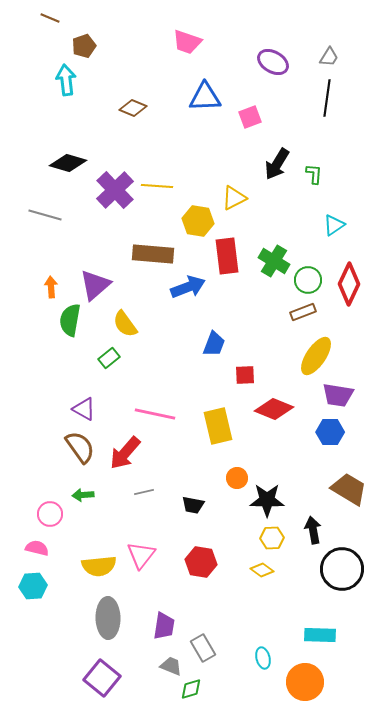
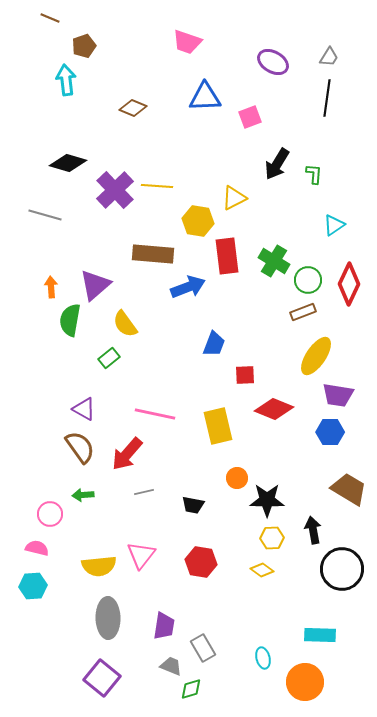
red arrow at (125, 453): moved 2 px right, 1 px down
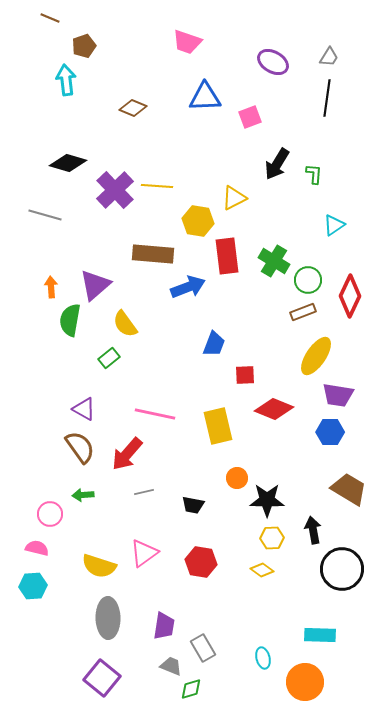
red diamond at (349, 284): moved 1 px right, 12 px down
pink triangle at (141, 555): moved 3 px right, 2 px up; rotated 16 degrees clockwise
yellow semicircle at (99, 566): rotated 24 degrees clockwise
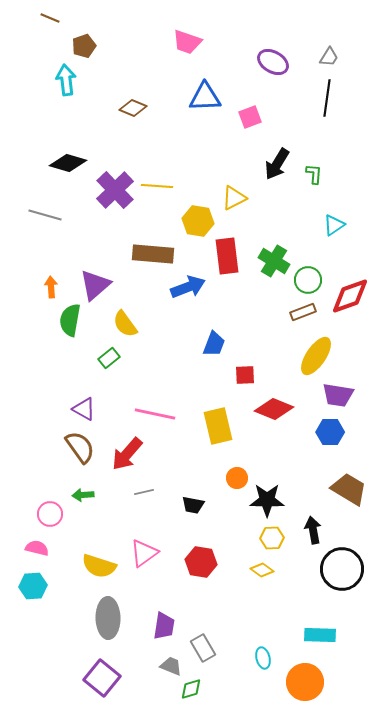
red diamond at (350, 296): rotated 45 degrees clockwise
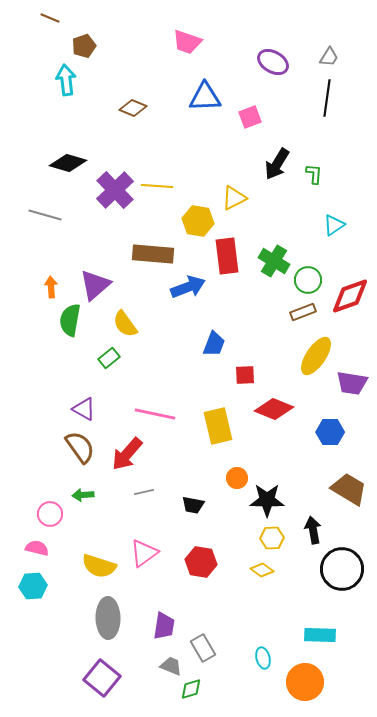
purple trapezoid at (338, 395): moved 14 px right, 12 px up
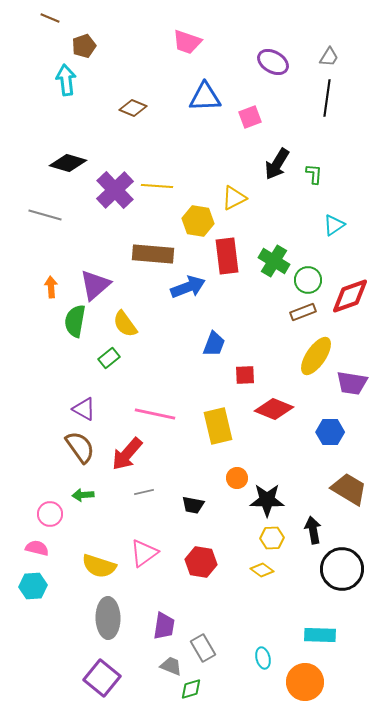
green semicircle at (70, 320): moved 5 px right, 1 px down
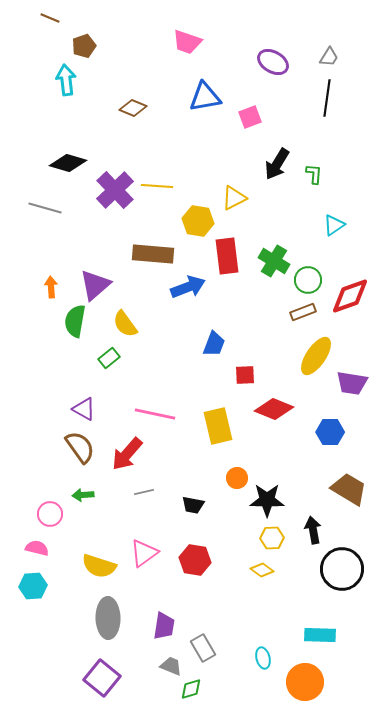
blue triangle at (205, 97): rotated 8 degrees counterclockwise
gray line at (45, 215): moved 7 px up
red hexagon at (201, 562): moved 6 px left, 2 px up
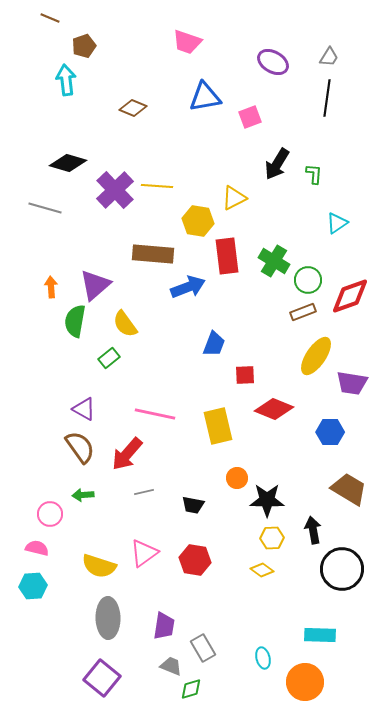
cyan triangle at (334, 225): moved 3 px right, 2 px up
